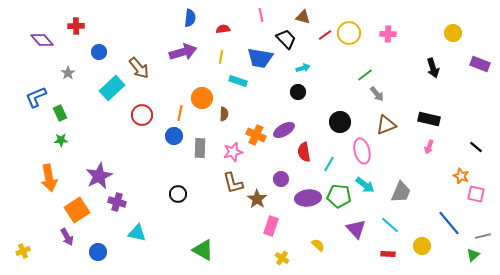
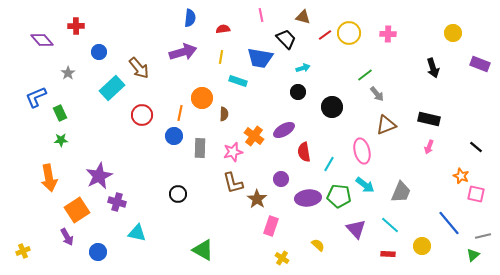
black circle at (340, 122): moved 8 px left, 15 px up
orange cross at (256, 135): moved 2 px left, 1 px down; rotated 12 degrees clockwise
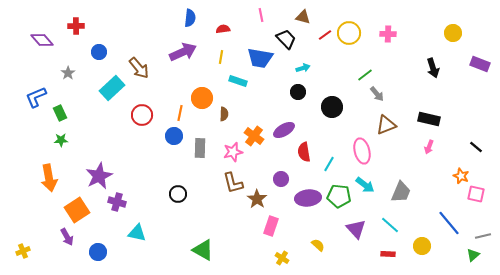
purple arrow at (183, 52): rotated 8 degrees counterclockwise
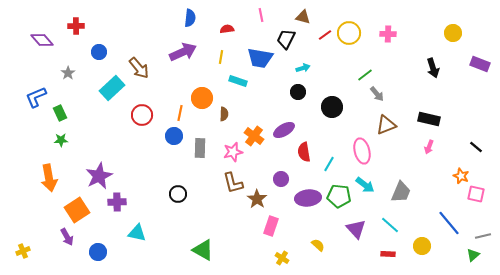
red semicircle at (223, 29): moved 4 px right
black trapezoid at (286, 39): rotated 110 degrees counterclockwise
purple cross at (117, 202): rotated 18 degrees counterclockwise
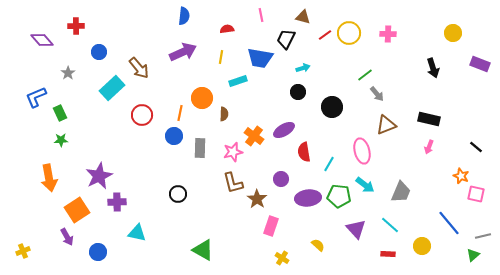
blue semicircle at (190, 18): moved 6 px left, 2 px up
cyan rectangle at (238, 81): rotated 36 degrees counterclockwise
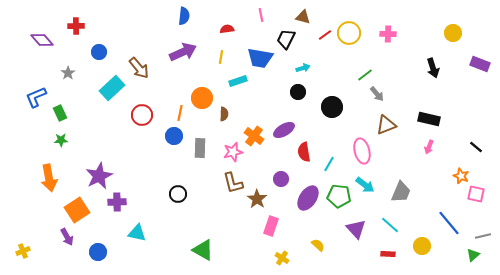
purple ellipse at (308, 198): rotated 50 degrees counterclockwise
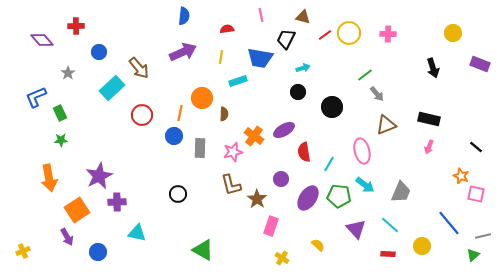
brown L-shape at (233, 183): moved 2 px left, 2 px down
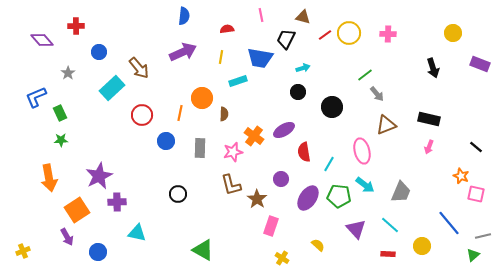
blue circle at (174, 136): moved 8 px left, 5 px down
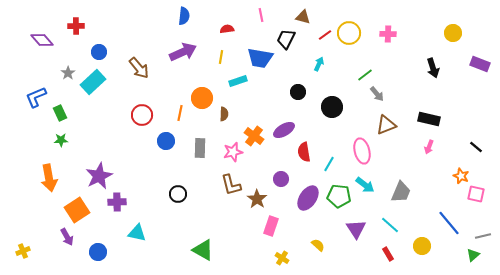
cyan arrow at (303, 68): moved 16 px right, 4 px up; rotated 48 degrees counterclockwise
cyan rectangle at (112, 88): moved 19 px left, 6 px up
purple triangle at (356, 229): rotated 10 degrees clockwise
red rectangle at (388, 254): rotated 56 degrees clockwise
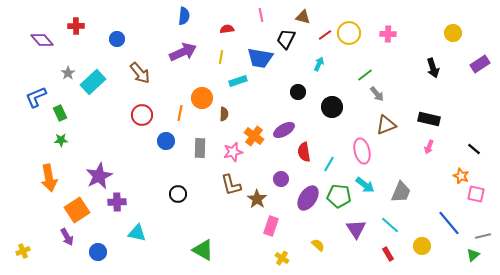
blue circle at (99, 52): moved 18 px right, 13 px up
purple rectangle at (480, 64): rotated 54 degrees counterclockwise
brown arrow at (139, 68): moved 1 px right, 5 px down
black line at (476, 147): moved 2 px left, 2 px down
